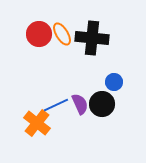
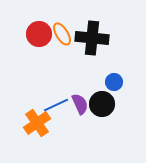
orange cross: rotated 16 degrees clockwise
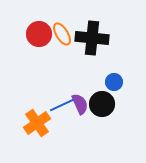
blue line: moved 6 px right
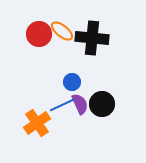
orange ellipse: moved 3 px up; rotated 20 degrees counterclockwise
blue circle: moved 42 px left
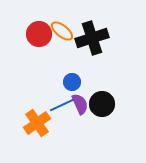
black cross: rotated 24 degrees counterclockwise
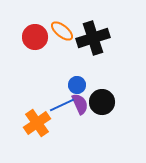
red circle: moved 4 px left, 3 px down
black cross: moved 1 px right
blue circle: moved 5 px right, 3 px down
black circle: moved 2 px up
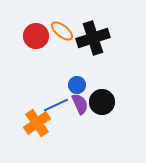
red circle: moved 1 px right, 1 px up
blue line: moved 6 px left
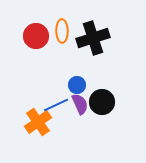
orange ellipse: rotated 50 degrees clockwise
orange cross: moved 1 px right, 1 px up
